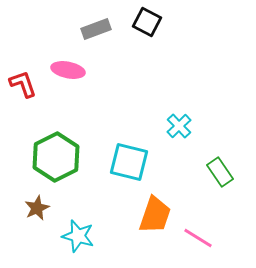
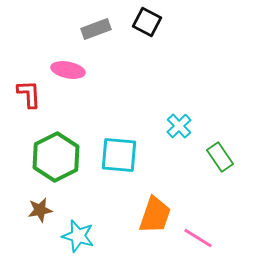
red L-shape: moved 6 px right, 10 px down; rotated 16 degrees clockwise
cyan square: moved 10 px left, 7 px up; rotated 9 degrees counterclockwise
green rectangle: moved 15 px up
brown star: moved 3 px right, 2 px down; rotated 15 degrees clockwise
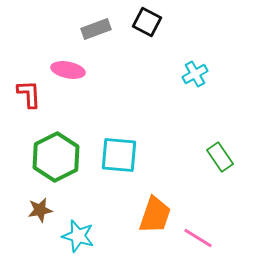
cyan cross: moved 16 px right, 52 px up; rotated 15 degrees clockwise
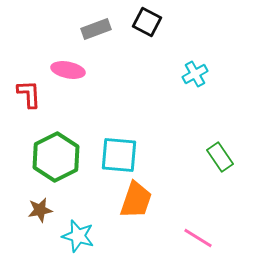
orange trapezoid: moved 19 px left, 15 px up
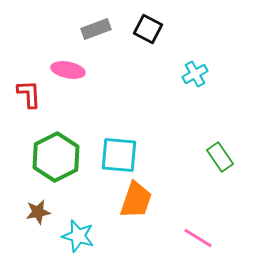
black square: moved 1 px right, 7 px down
brown star: moved 2 px left, 2 px down
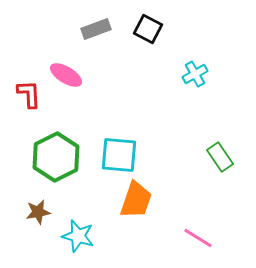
pink ellipse: moved 2 px left, 5 px down; rotated 20 degrees clockwise
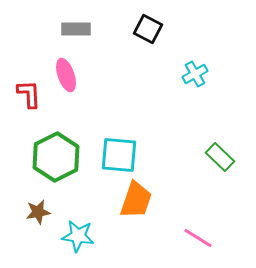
gray rectangle: moved 20 px left; rotated 20 degrees clockwise
pink ellipse: rotated 40 degrees clockwise
green rectangle: rotated 12 degrees counterclockwise
cyan star: rotated 8 degrees counterclockwise
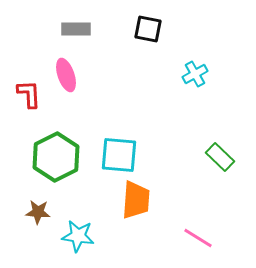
black square: rotated 16 degrees counterclockwise
orange trapezoid: rotated 15 degrees counterclockwise
brown star: rotated 15 degrees clockwise
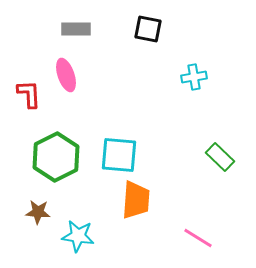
cyan cross: moved 1 px left, 3 px down; rotated 20 degrees clockwise
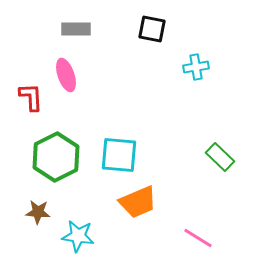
black square: moved 4 px right
cyan cross: moved 2 px right, 10 px up
red L-shape: moved 2 px right, 3 px down
orange trapezoid: moved 2 px right, 2 px down; rotated 63 degrees clockwise
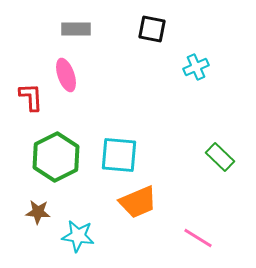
cyan cross: rotated 15 degrees counterclockwise
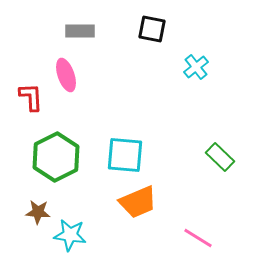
gray rectangle: moved 4 px right, 2 px down
cyan cross: rotated 15 degrees counterclockwise
cyan square: moved 6 px right
cyan star: moved 8 px left, 1 px up
